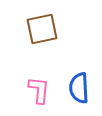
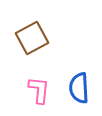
brown square: moved 10 px left, 9 px down; rotated 16 degrees counterclockwise
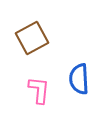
blue semicircle: moved 9 px up
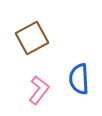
pink L-shape: rotated 32 degrees clockwise
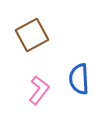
brown square: moved 3 px up
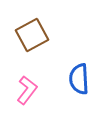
pink L-shape: moved 12 px left
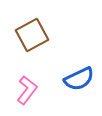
blue semicircle: rotated 112 degrees counterclockwise
